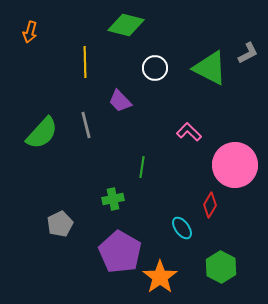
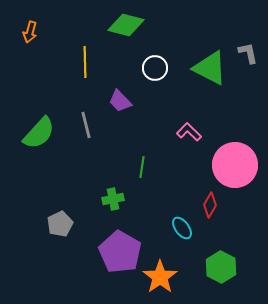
gray L-shape: rotated 75 degrees counterclockwise
green semicircle: moved 3 px left
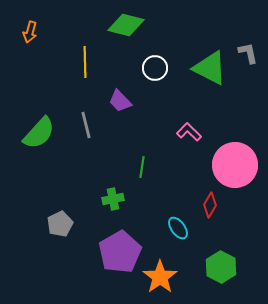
cyan ellipse: moved 4 px left
purple pentagon: rotated 12 degrees clockwise
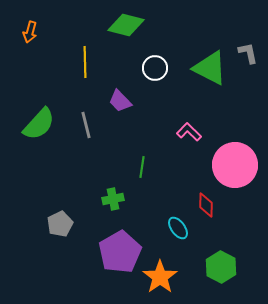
green semicircle: moved 9 px up
red diamond: moved 4 px left; rotated 30 degrees counterclockwise
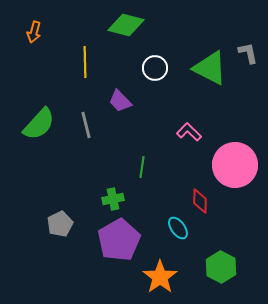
orange arrow: moved 4 px right
red diamond: moved 6 px left, 4 px up
purple pentagon: moved 1 px left, 12 px up
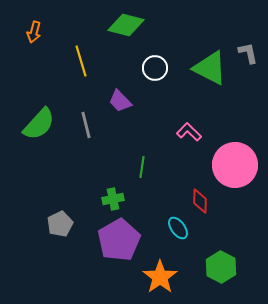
yellow line: moved 4 px left, 1 px up; rotated 16 degrees counterclockwise
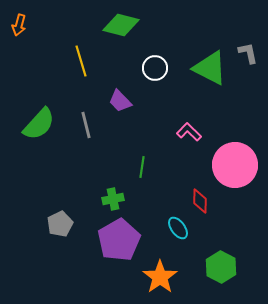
green diamond: moved 5 px left
orange arrow: moved 15 px left, 7 px up
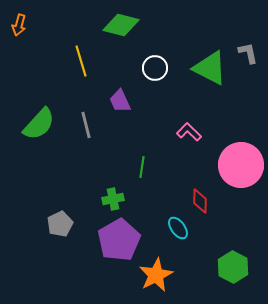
purple trapezoid: rotated 20 degrees clockwise
pink circle: moved 6 px right
green hexagon: moved 12 px right
orange star: moved 4 px left, 2 px up; rotated 8 degrees clockwise
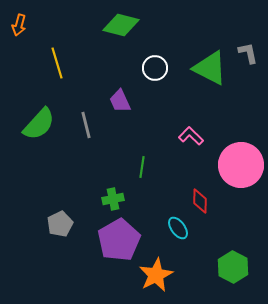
yellow line: moved 24 px left, 2 px down
pink L-shape: moved 2 px right, 4 px down
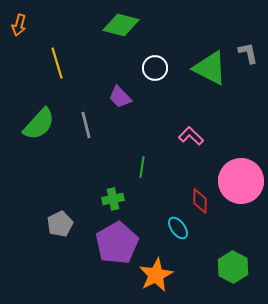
purple trapezoid: moved 4 px up; rotated 20 degrees counterclockwise
pink circle: moved 16 px down
purple pentagon: moved 2 px left, 3 px down
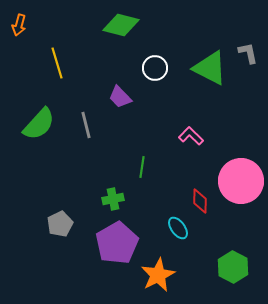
orange star: moved 2 px right
